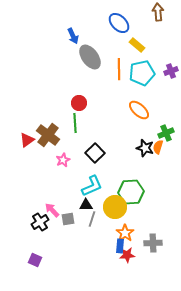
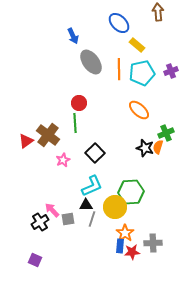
gray ellipse: moved 1 px right, 5 px down
red triangle: moved 1 px left, 1 px down
red star: moved 5 px right, 3 px up
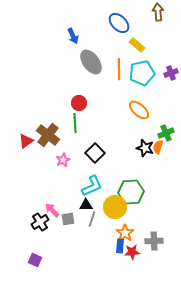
purple cross: moved 2 px down
gray cross: moved 1 px right, 2 px up
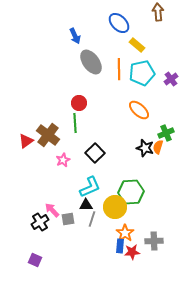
blue arrow: moved 2 px right
purple cross: moved 6 px down; rotated 16 degrees counterclockwise
cyan L-shape: moved 2 px left, 1 px down
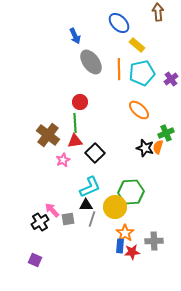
red circle: moved 1 px right, 1 px up
red triangle: moved 49 px right; rotated 28 degrees clockwise
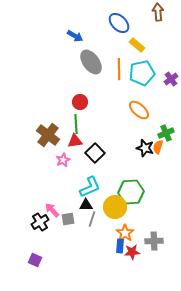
blue arrow: rotated 35 degrees counterclockwise
green line: moved 1 px right, 1 px down
